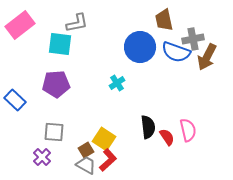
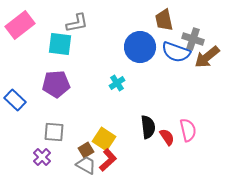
gray cross: rotated 30 degrees clockwise
brown arrow: rotated 24 degrees clockwise
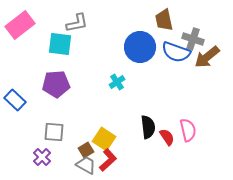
cyan cross: moved 1 px up
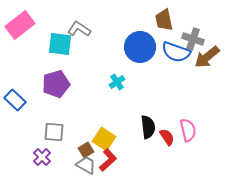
gray L-shape: moved 2 px right, 6 px down; rotated 135 degrees counterclockwise
purple pentagon: rotated 12 degrees counterclockwise
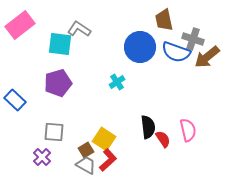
purple pentagon: moved 2 px right, 1 px up
red semicircle: moved 4 px left, 2 px down
